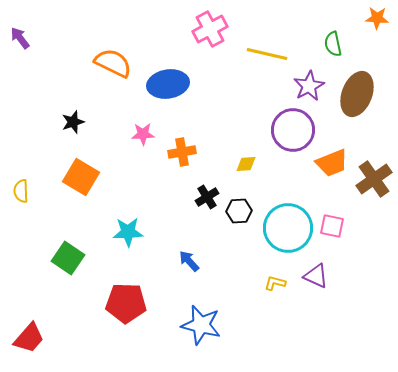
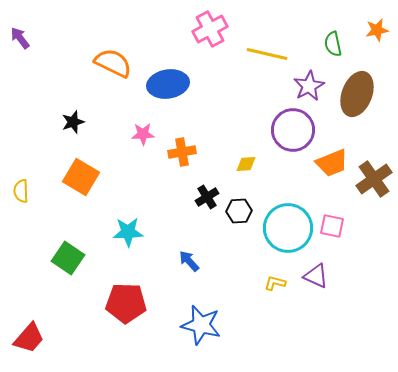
orange star: moved 12 px down; rotated 15 degrees counterclockwise
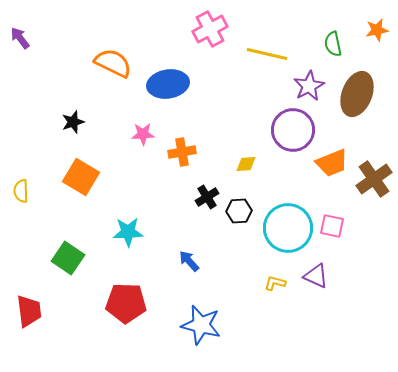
red trapezoid: moved 27 px up; rotated 48 degrees counterclockwise
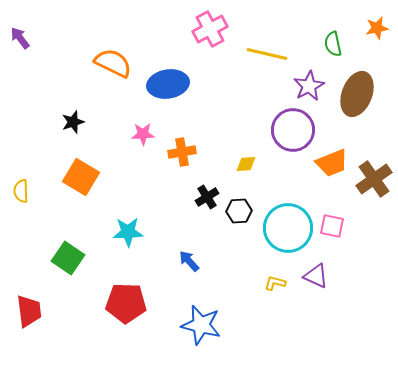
orange star: moved 2 px up
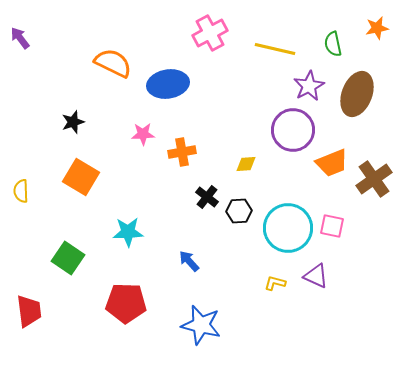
pink cross: moved 4 px down
yellow line: moved 8 px right, 5 px up
black cross: rotated 20 degrees counterclockwise
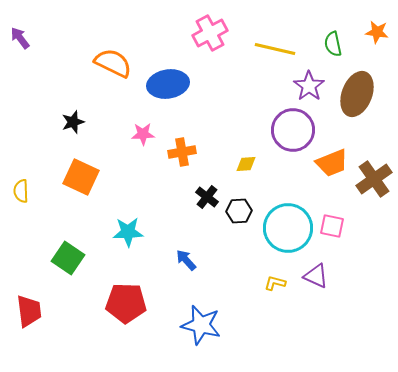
orange star: moved 4 px down; rotated 20 degrees clockwise
purple star: rotated 8 degrees counterclockwise
orange square: rotated 6 degrees counterclockwise
blue arrow: moved 3 px left, 1 px up
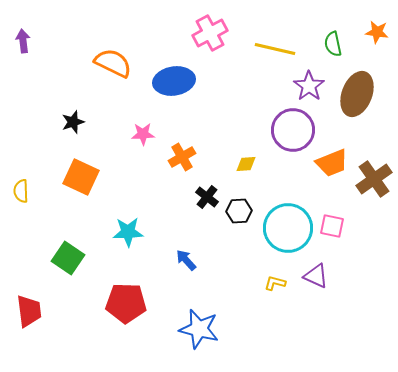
purple arrow: moved 3 px right, 3 px down; rotated 30 degrees clockwise
blue ellipse: moved 6 px right, 3 px up
orange cross: moved 5 px down; rotated 20 degrees counterclockwise
blue star: moved 2 px left, 4 px down
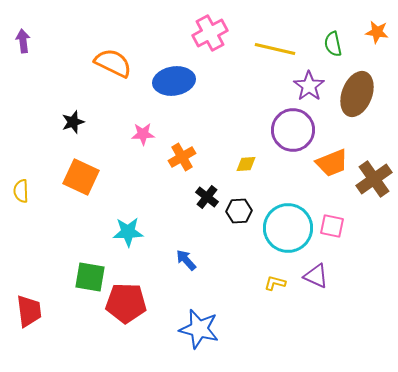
green square: moved 22 px right, 19 px down; rotated 24 degrees counterclockwise
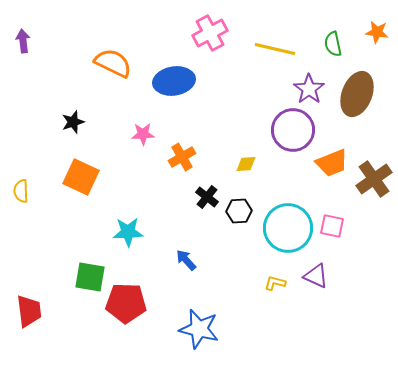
purple star: moved 3 px down
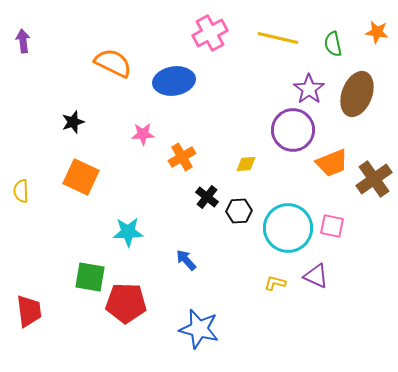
yellow line: moved 3 px right, 11 px up
